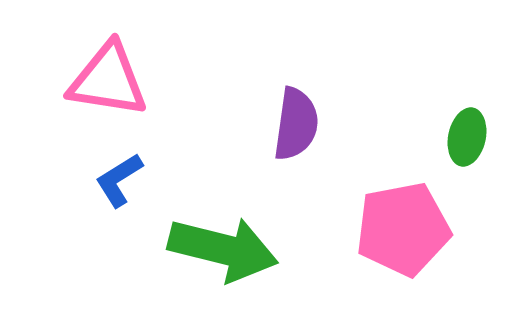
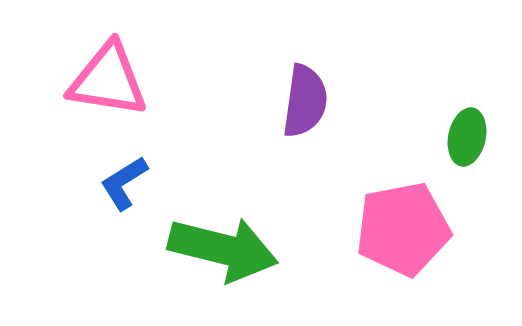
purple semicircle: moved 9 px right, 23 px up
blue L-shape: moved 5 px right, 3 px down
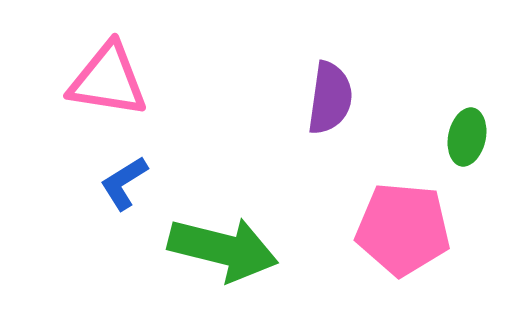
purple semicircle: moved 25 px right, 3 px up
pink pentagon: rotated 16 degrees clockwise
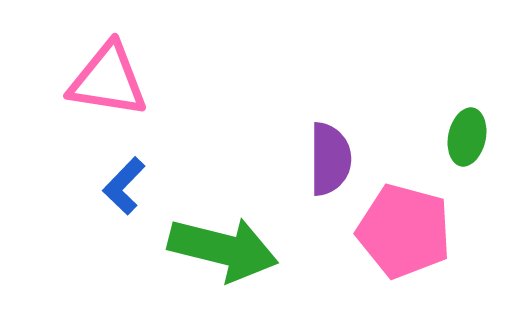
purple semicircle: moved 61 px down; rotated 8 degrees counterclockwise
blue L-shape: moved 3 px down; rotated 14 degrees counterclockwise
pink pentagon: moved 1 px right, 2 px down; rotated 10 degrees clockwise
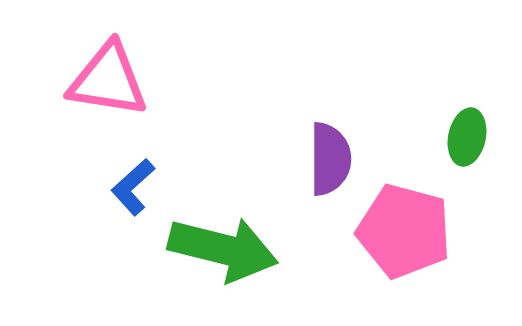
blue L-shape: moved 9 px right, 1 px down; rotated 4 degrees clockwise
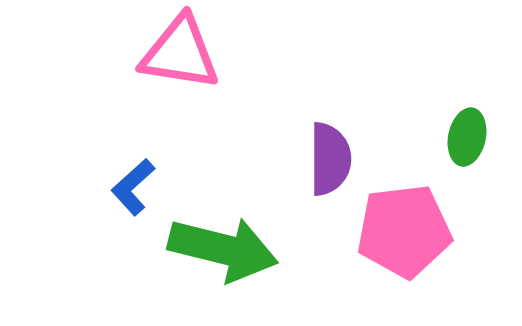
pink triangle: moved 72 px right, 27 px up
pink pentagon: rotated 22 degrees counterclockwise
